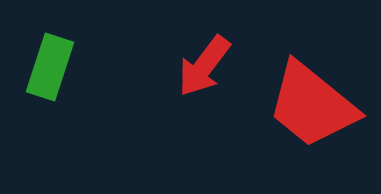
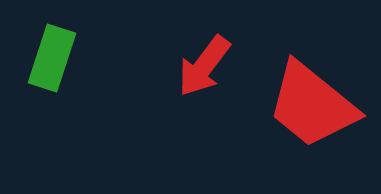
green rectangle: moved 2 px right, 9 px up
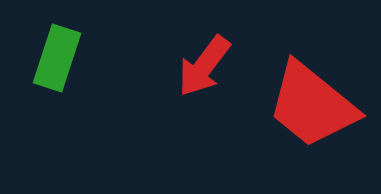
green rectangle: moved 5 px right
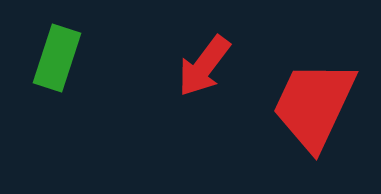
red trapezoid: moved 2 px right; rotated 76 degrees clockwise
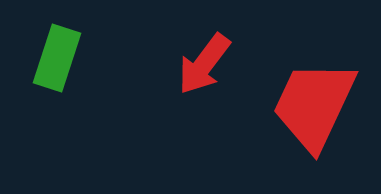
red arrow: moved 2 px up
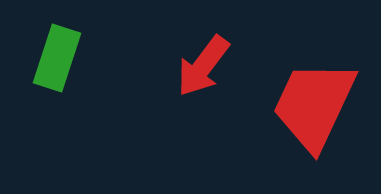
red arrow: moved 1 px left, 2 px down
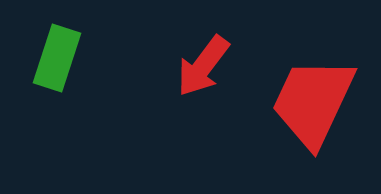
red trapezoid: moved 1 px left, 3 px up
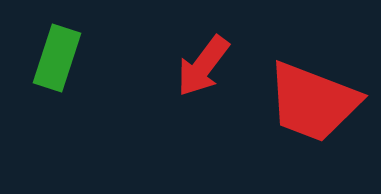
red trapezoid: rotated 94 degrees counterclockwise
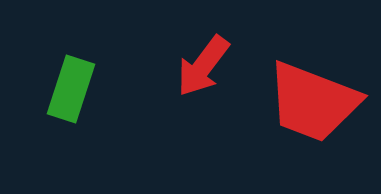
green rectangle: moved 14 px right, 31 px down
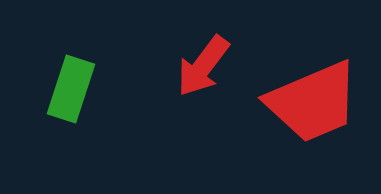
red trapezoid: rotated 44 degrees counterclockwise
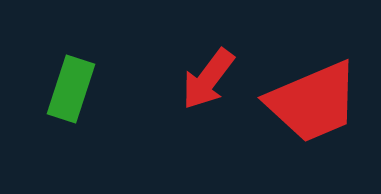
red arrow: moved 5 px right, 13 px down
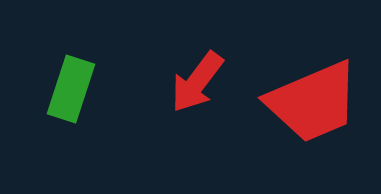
red arrow: moved 11 px left, 3 px down
